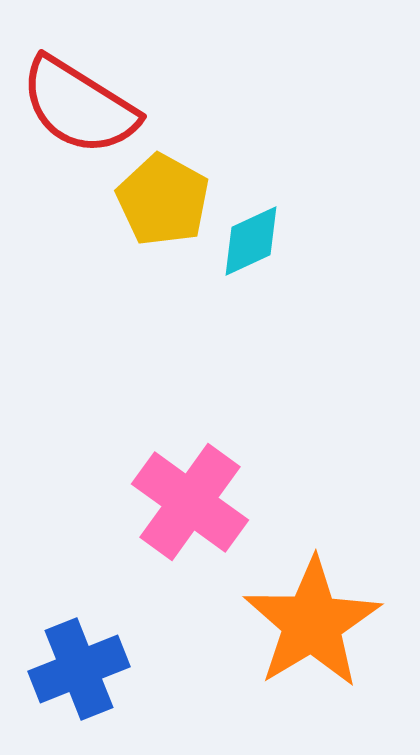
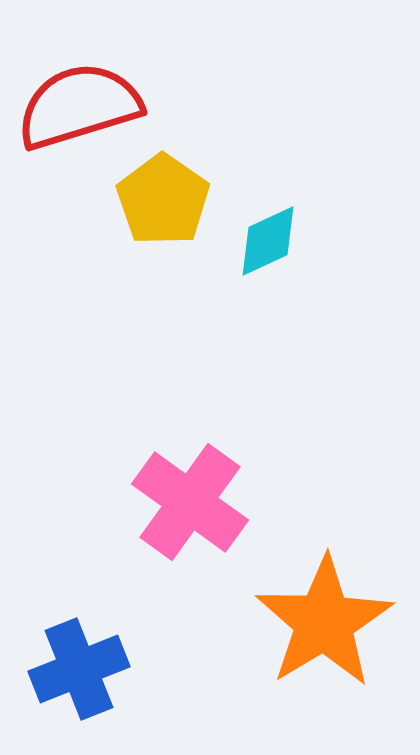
red semicircle: rotated 131 degrees clockwise
yellow pentagon: rotated 6 degrees clockwise
cyan diamond: moved 17 px right
orange star: moved 12 px right, 1 px up
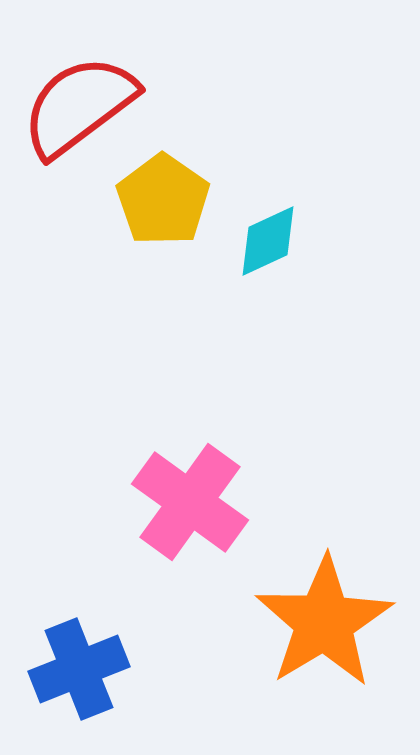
red semicircle: rotated 20 degrees counterclockwise
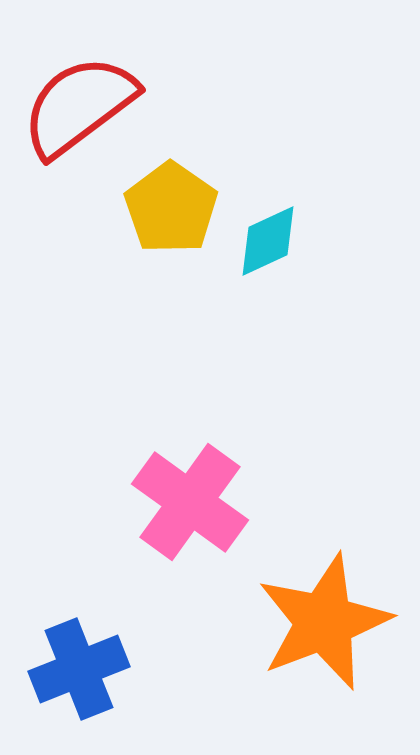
yellow pentagon: moved 8 px right, 8 px down
orange star: rotated 10 degrees clockwise
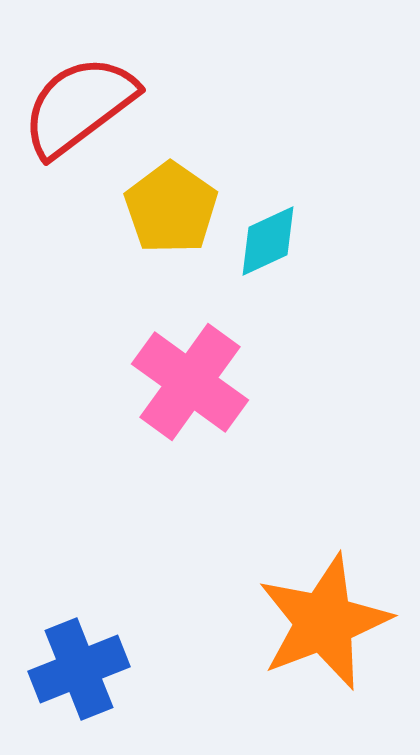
pink cross: moved 120 px up
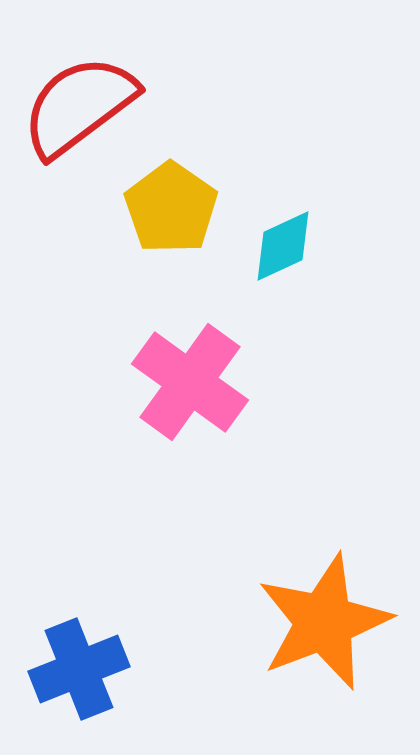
cyan diamond: moved 15 px right, 5 px down
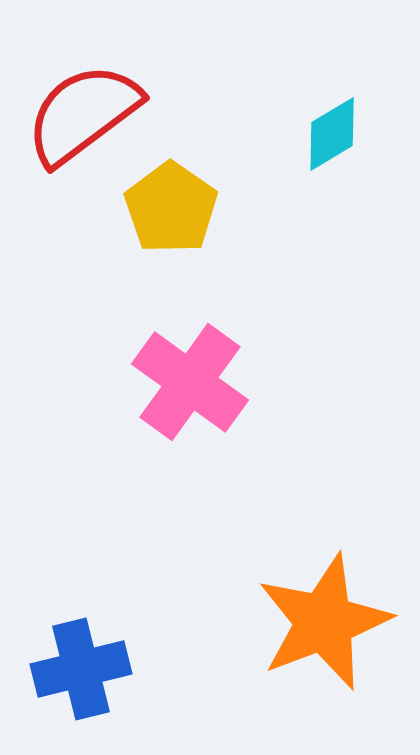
red semicircle: moved 4 px right, 8 px down
cyan diamond: moved 49 px right, 112 px up; rotated 6 degrees counterclockwise
blue cross: moved 2 px right; rotated 8 degrees clockwise
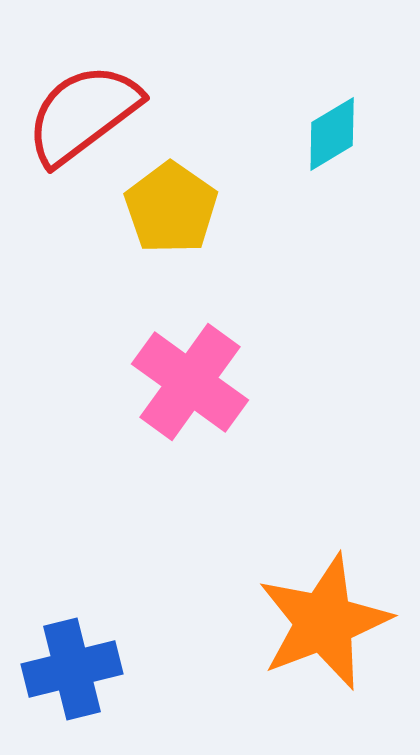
blue cross: moved 9 px left
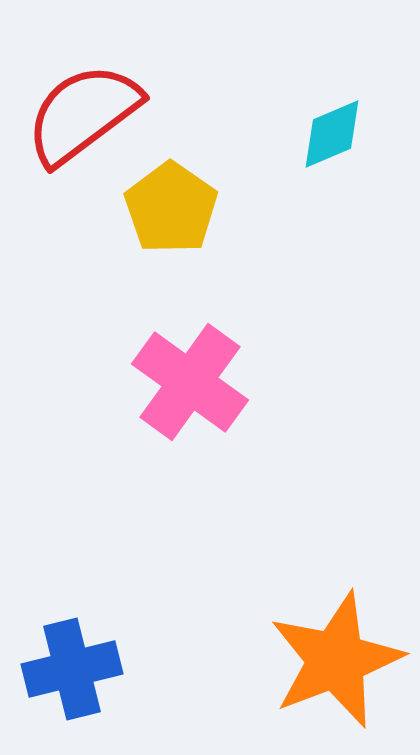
cyan diamond: rotated 8 degrees clockwise
orange star: moved 12 px right, 38 px down
